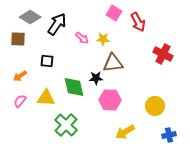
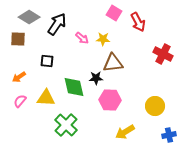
gray diamond: moved 1 px left
orange arrow: moved 1 px left, 1 px down
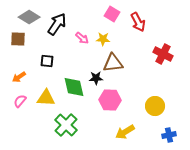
pink square: moved 2 px left, 1 px down
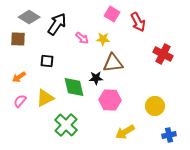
yellow triangle: moved 1 px left; rotated 30 degrees counterclockwise
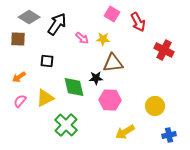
red cross: moved 1 px right, 4 px up
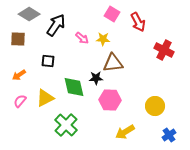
gray diamond: moved 3 px up
black arrow: moved 1 px left, 1 px down
black square: moved 1 px right
orange arrow: moved 2 px up
blue cross: rotated 24 degrees counterclockwise
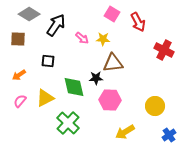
green cross: moved 2 px right, 2 px up
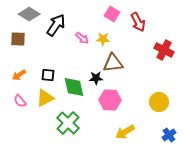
black square: moved 14 px down
pink semicircle: rotated 80 degrees counterclockwise
yellow circle: moved 4 px right, 4 px up
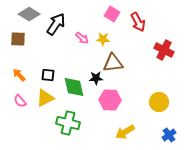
black arrow: moved 1 px up
orange arrow: rotated 80 degrees clockwise
green cross: rotated 30 degrees counterclockwise
